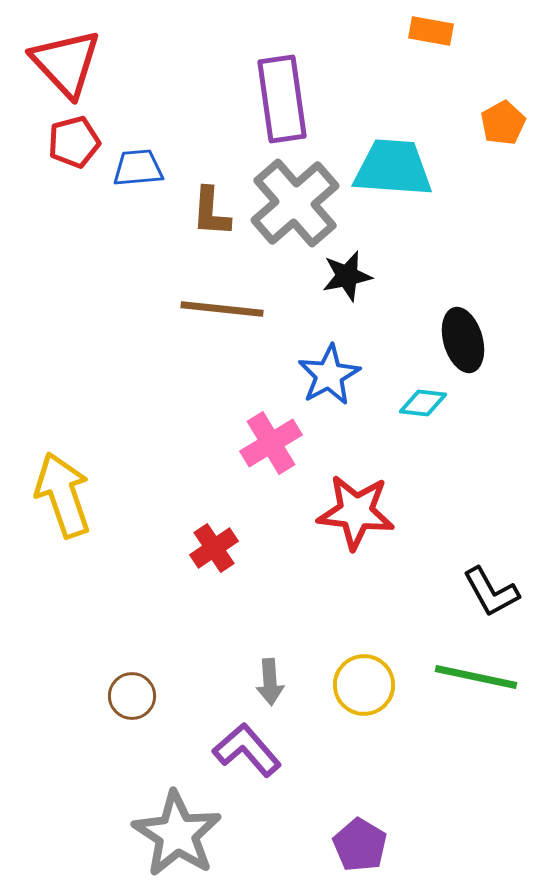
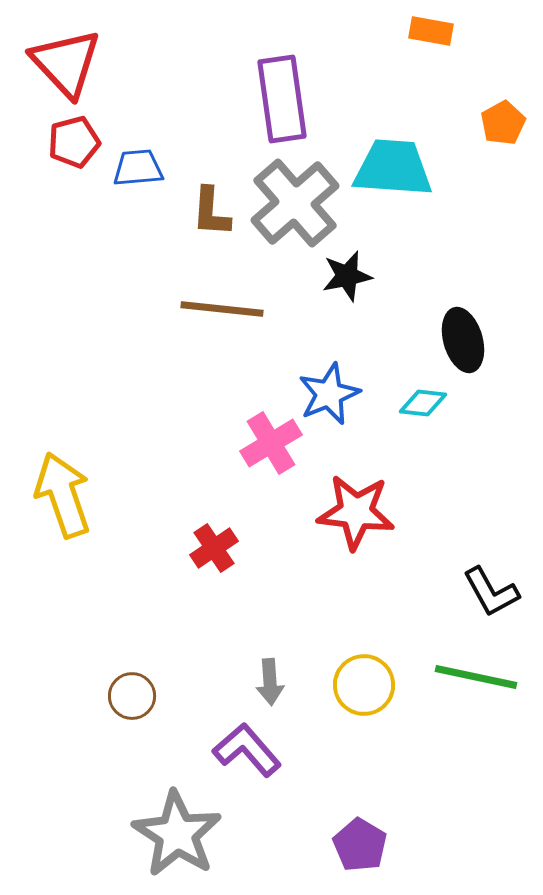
blue star: moved 19 px down; rotated 6 degrees clockwise
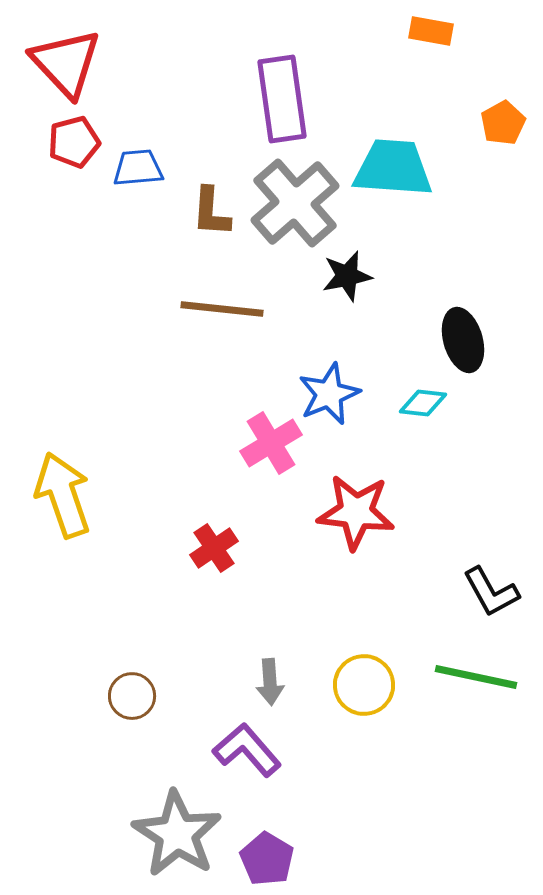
purple pentagon: moved 93 px left, 14 px down
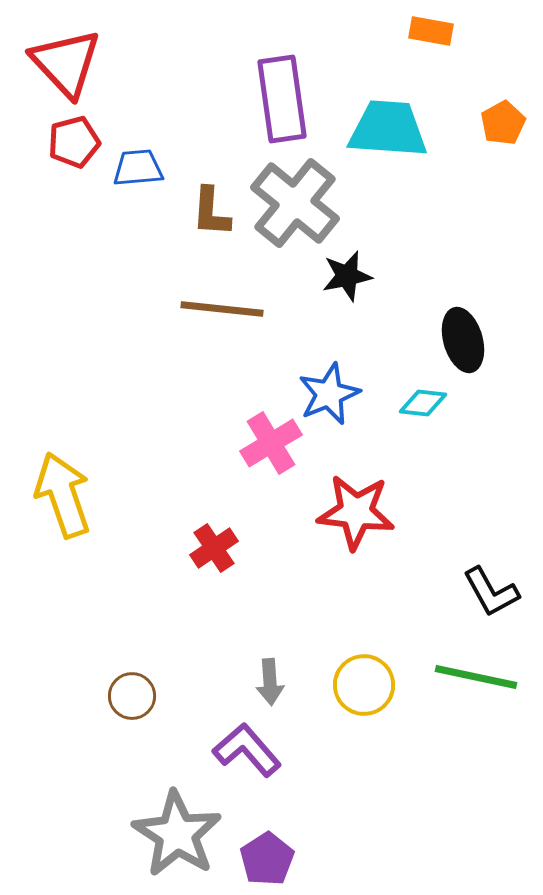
cyan trapezoid: moved 5 px left, 39 px up
gray cross: rotated 10 degrees counterclockwise
purple pentagon: rotated 8 degrees clockwise
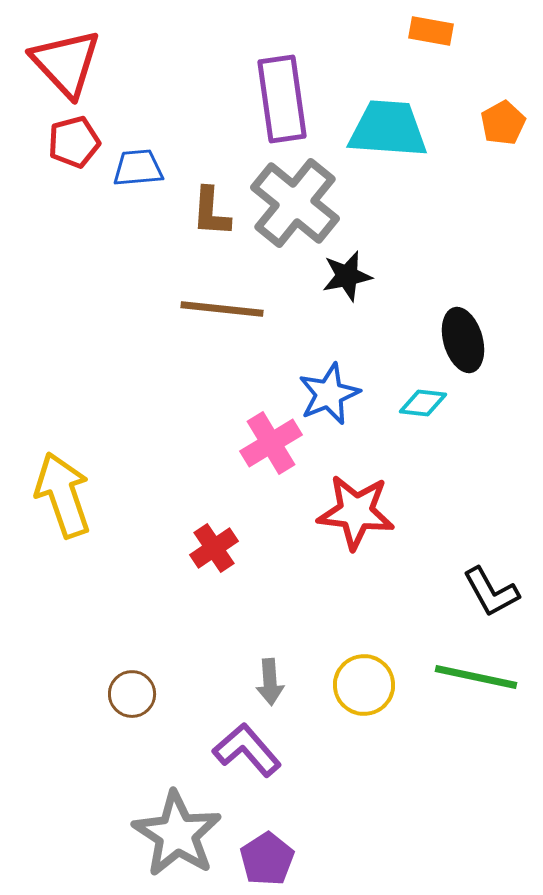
brown circle: moved 2 px up
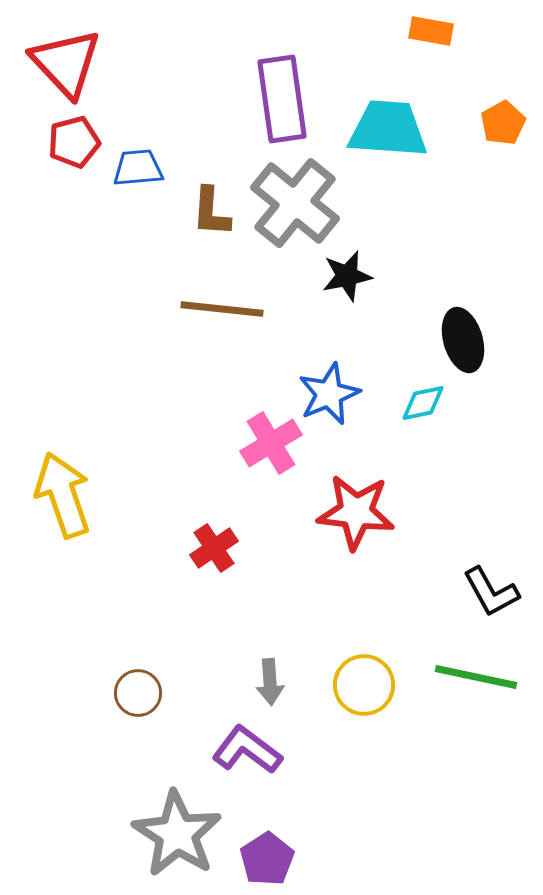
cyan diamond: rotated 18 degrees counterclockwise
brown circle: moved 6 px right, 1 px up
purple L-shape: rotated 12 degrees counterclockwise
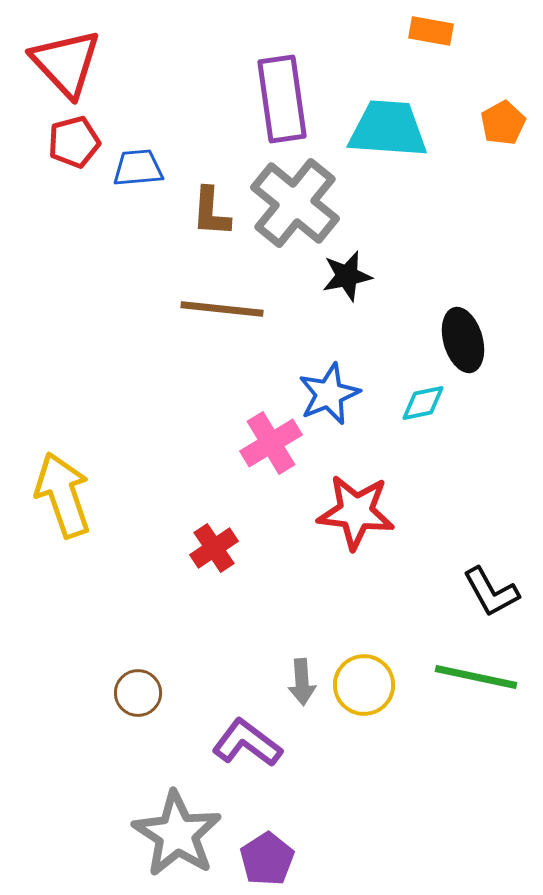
gray arrow: moved 32 px right
purple L-shape: moved 7 px up
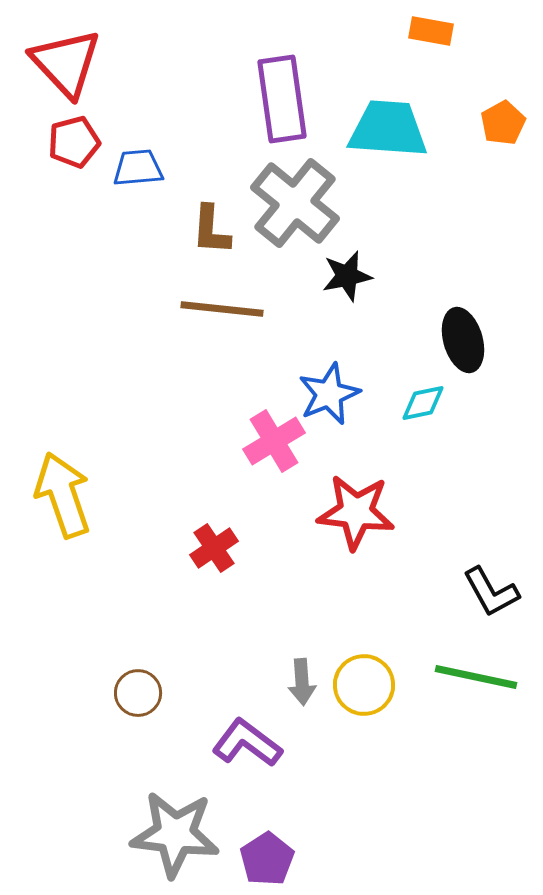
brown L-shape: moved 18 px down
pink cross: moved 3 px right, 2 px up
gray star: moved 2 px left; rotated 26 degrees counterclockwise
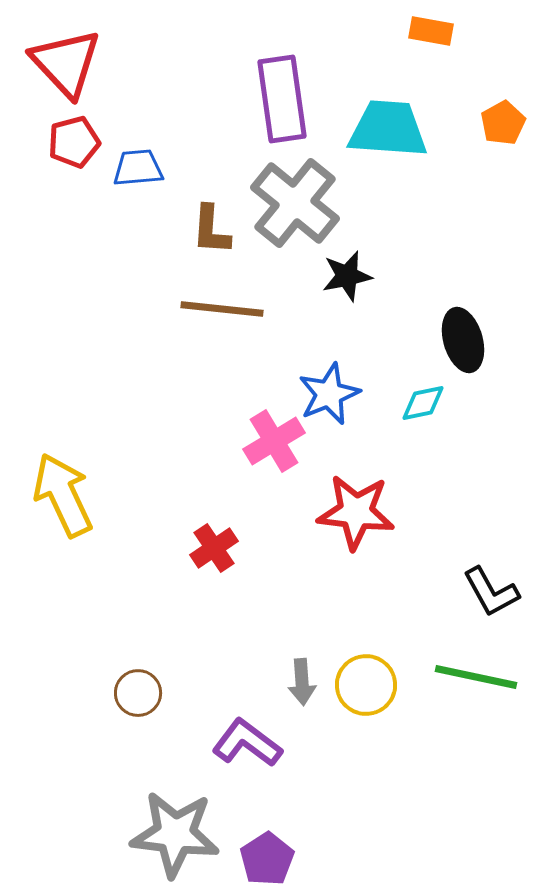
yellow arrow: rotated 6 degrees counterclockwise
yellow circle: moved 2 px right
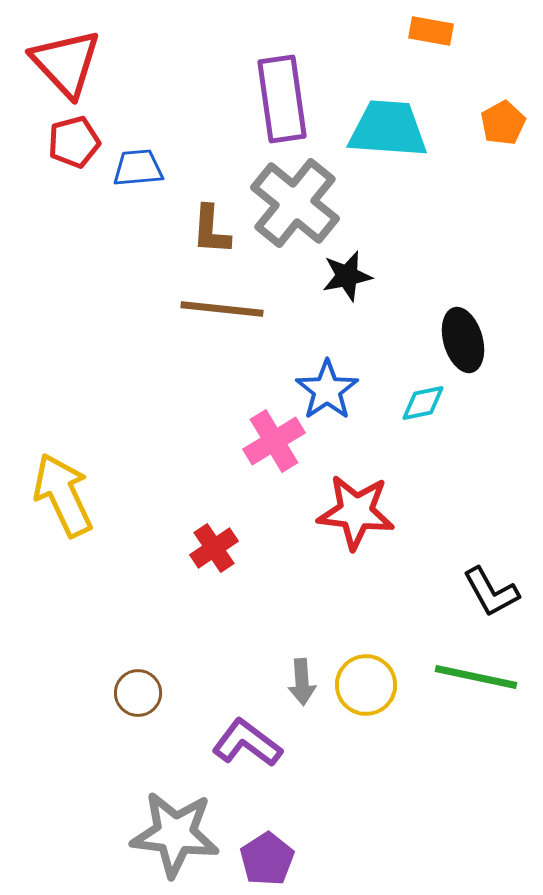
blue star: moved 2 px left, 4 px up; rotated 12 degrees counterclockwise
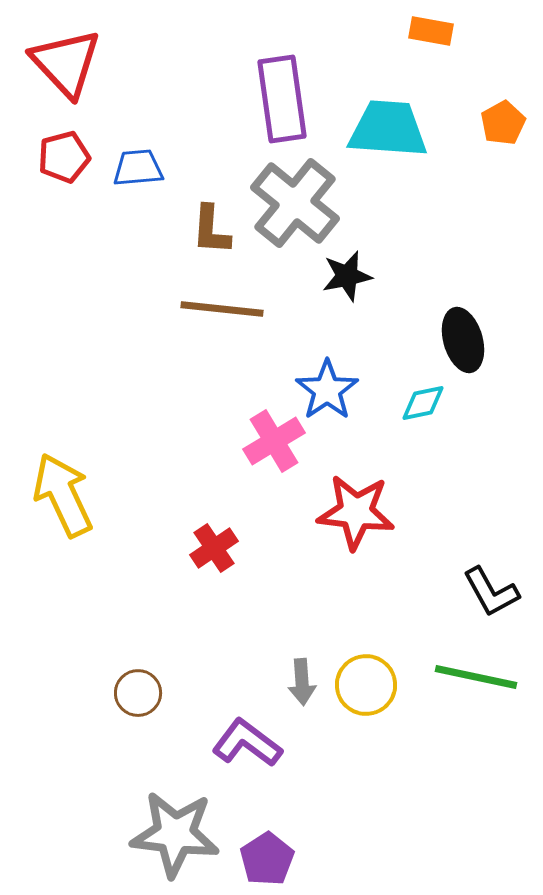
red pentagon: moved 10 px left, 15 px down
